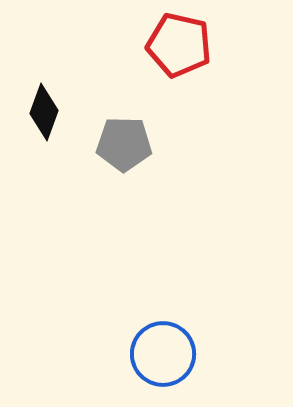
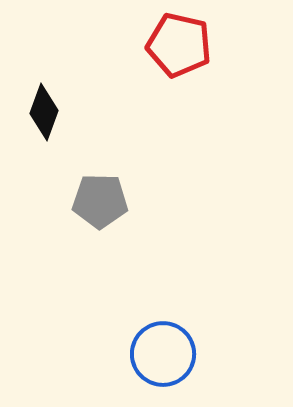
gray pentagon: moved 24 px left, 57 px down
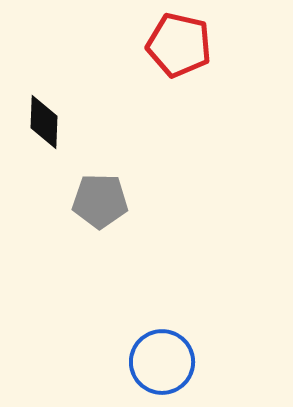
black diamond: moved 10 px down; rotated 18 degrees counterclockwise
blue circle: moved 1 px left, 8 px down
